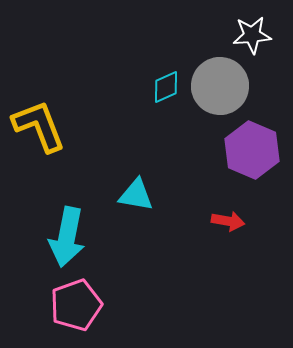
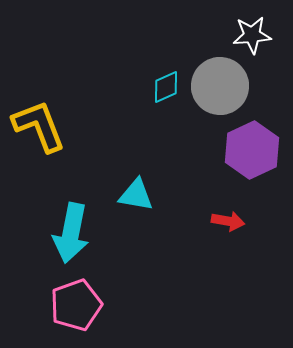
purple hexagon: rotated 12 degrees clockwise
cyan arrow: moved 4 px right, 4 px up
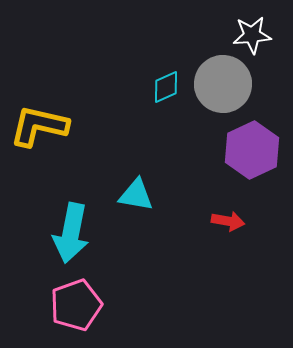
gray circle: moved 3 px right, 2 px up
yellow L-shape: rotated 56 degrees counterclockwise
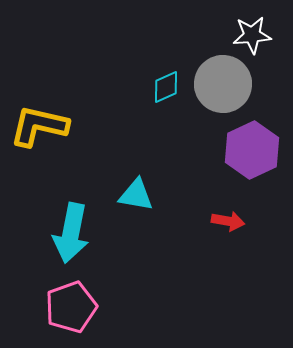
pink pentagon: moved 5 px left, 2 px down
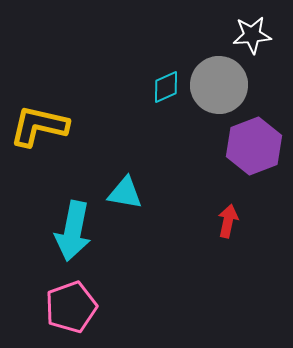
gray circle: moved 4 px left, 1 px down
purple hexagon: moved 2 px right, 4 px up; rotated 4 degrees clockwise
cyan triangle: moved 11 px left, 2 px up
red arrow: rotated 88 degrees counterclockwise
cyan arrow: moved 2 px right, 2 px up
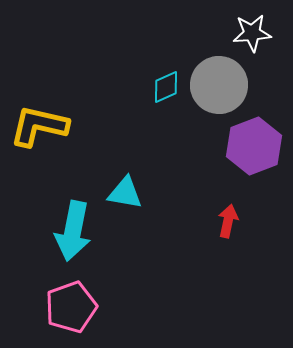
white star: moved 2 px up
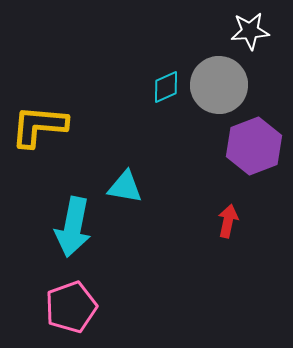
white star: moved 2 px left, 2 px up
yellow L-shape: rotated 8 degrees counterclockwise
cyan triangle: moved 6 px up
cyan arrow: moved 4 px up
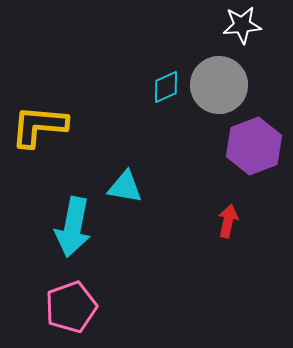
white star: moved 8 px left, 6 px up
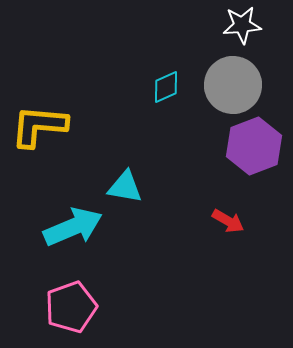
gray circle: moved 14 px right
red arrow: rotated 108 degrees clockwise
cyan arrow: rotated 124 degrees counterclockwise
